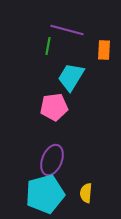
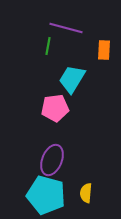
purple line: moved 1 px left, 2 px up
cyan trapezoid: moved 1 px right, 2 px down
pink pentagon: moved 1 px right, 1 px down
cyan pentagon: moved 1 px right, 1 px down; rotated 30 degrees clockwise
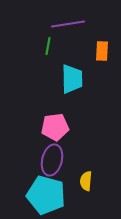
purple line: moved 2 px right, 4 px up; rotated 24 degrees counterclockwise
orange rectangle: moved 2 px left, 1 px down
cyan trapezoid: rotated 148 degrees clockwise
pink pentagon: moved 19 px down
purple ellipse: rotated 8 degrees counterclockwise
yellow semicircle: moved 12 px up
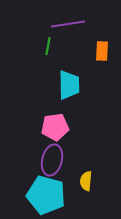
cyan trapezoid: moved 3 px left, 6 px down
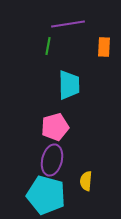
orange rectangle: moved 2 px right, 4 px up
pink pentagon: rotated 8 degrees counterclockwise
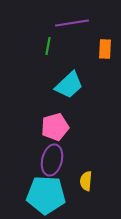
purple line: moved 4 px right, 1 px up
orange rectangle: moved 1 px right, 2 px down
cyan trapezoid: rotated 48 degrees clockwise
cyan pentagon: rotated 12 degrees counterclockwise
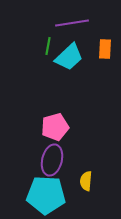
cyan trapezoid: moved 28 px up
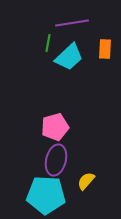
green line: moved 3 px up
purple ellipse: moved 4 px right
yellow semicircle: rotated 36 degrees clockwise
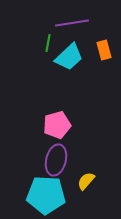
orange rectangle: moved 1 px left, 1 px down; rotated 18 degrees counterclockwise
pink pentagon: moved 2 px right, 2 px up
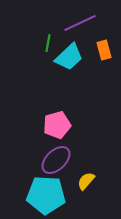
purple line: moved 8 px right; rotated 16 degrees counterclockwise
purple ellipse: rotated 32 degrees clockwise
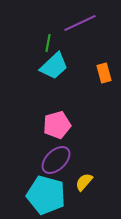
orange rectangle: moved 23 px down
cyan trapezoid: moved 15 px left, 9 px down
yellow semicircle: moved 2 px left, 1 px down
cyan pentagon: rotated 12 degrees clockwise
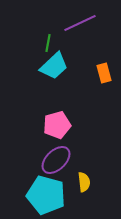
yellow semicircle: rotated 132 degrees clockwise
